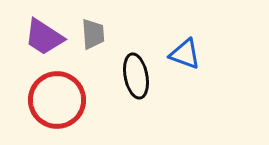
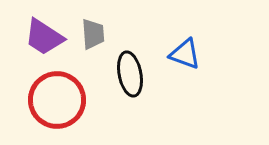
black ellipse: moved 6 px left, 2 px up
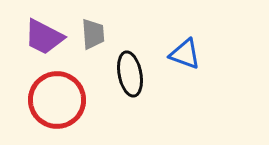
purple trapezoid: rotated 6 degrees counterclockwise
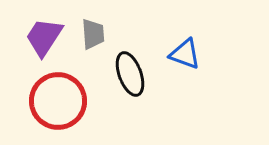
purple trapezoid: rotated 96 degrees clockwise
black ellipse: rotated 9 degrees counterclockwise
red circle: moved 1 px right, 1 px down
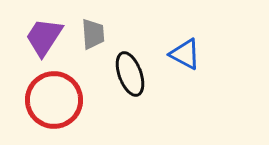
blue triangle: rotated 8 degrees clockwise
red circle: moved 4 px left, 1 px up
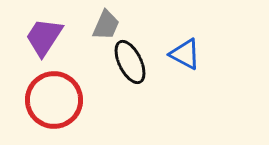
gray trapezoid: moved 13 px right, 9 px up; rotated 28 degrees clockwise
black ellipse: moved 12 px up; rotated 6 degrees counterclockwise
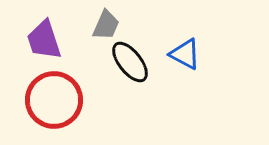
purple trapezoid: moved 3 px down; rotated 51 degrees counterclockwise
black ellipse: rotated 12 degrees counterclockwise
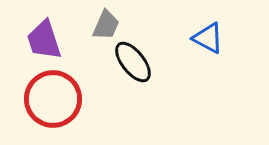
blue triangle: moved 23 px right, 16 px up
black ellipse: moved 3 px right
red circle: moved 1 px left, 1 px up
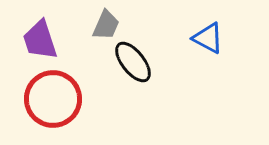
purple trapezoid: moved 4 px left
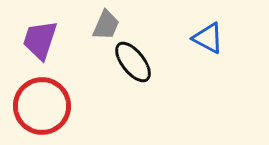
purple trapezoid: rotated 36 degrees clockwise
red circle: moved 11 px left, 7 px down
